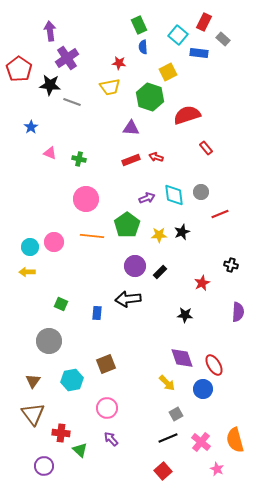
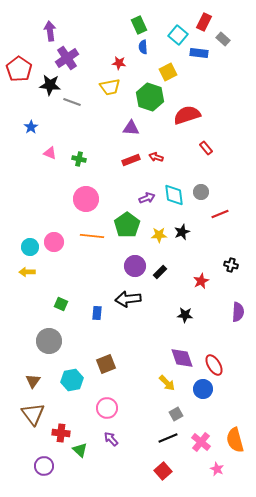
red star at (202, 283): moved 1 px left, 2 px up
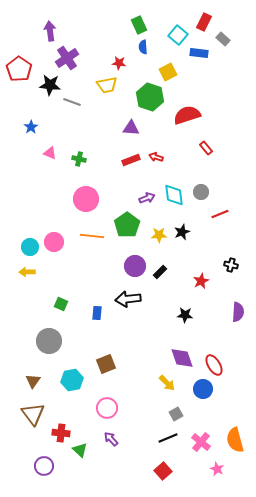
yellow trapezoid at (110, 87): moved 3 px left, 2 px up
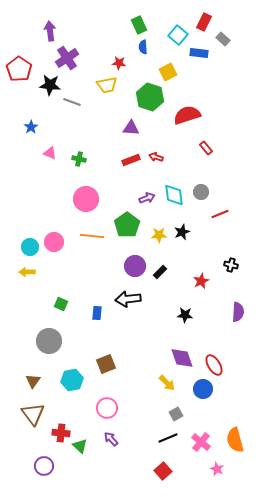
green triangle at (80, 450): moved 4 px up
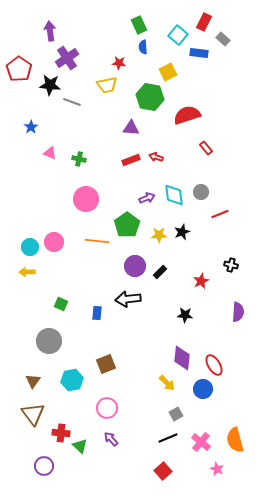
green hexagon at (150, 97): rotated 8 degrees counterclockwise
orange line at (92, 236): moved 5 px right, 5 px down
purple diamond at (182, 358): rotated 25 degrees clockwise
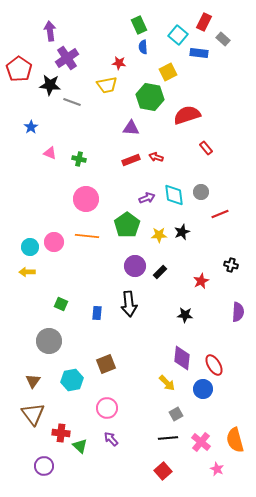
orange line at (97, 241): moved 10 px left, 5 px up
black arrow at (128, 299): moved 1 px right, 5 px down; rotated 90 degrees counterclockwise
black line at (168, 438): rotated 18 degrees clockwise
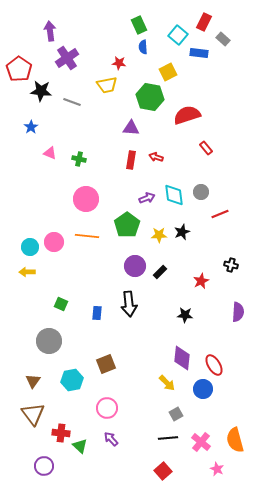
black star at (50, 85): moved 9 px left, 6 px down
red rectangle at (131, 160): rotated 60 degrees counterclockwise
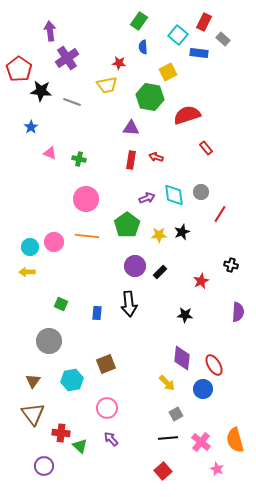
green rectangle at (139, 25): moved 4 px up; rotated 60 degrees clockwise
red line at (220, 214): rotated 36 degrees counterclockwise
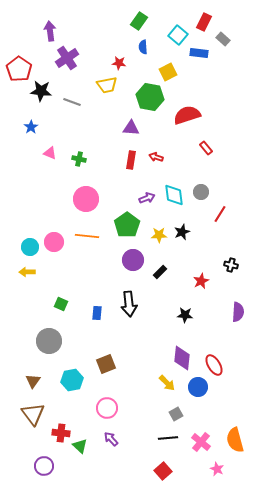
purple circle at (135, 266): moved 2 px left, 6 px up
blue circle at (203, 389): moved 5 px left, 2 px up
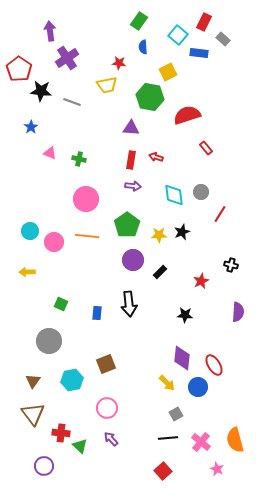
purple arrow at (147, 198): moved 14 px left, 12 px up; rotated 28 degrees clockwise
cyan circle at (30, 247): moved 16 px up
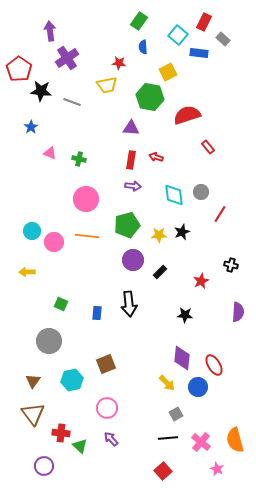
red rectangle at (206, 148): moved 2 px right, 1 px up
green pentagon at (127, 225): rotated 20 degrees clockwise
cyan circle at (30, 231): moved 2 px right
